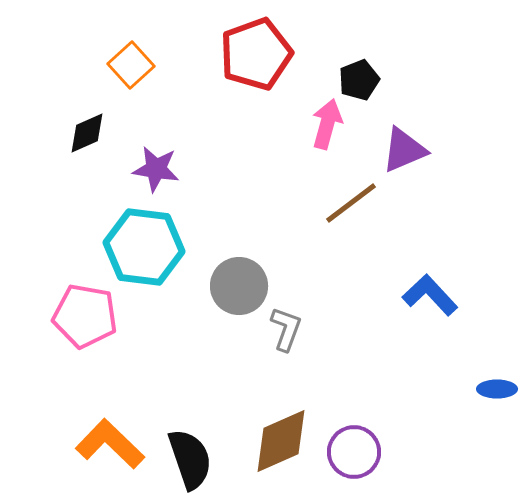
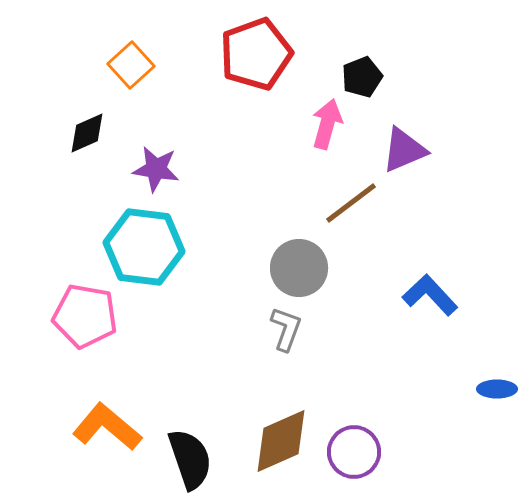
black pentagon: moved 3 px right, 3 px up
gray circle: moved 60 px right, 18 px up
orange L-shape: moved 3 px left, 17 px up; rotated 4 degrees counterclockwise
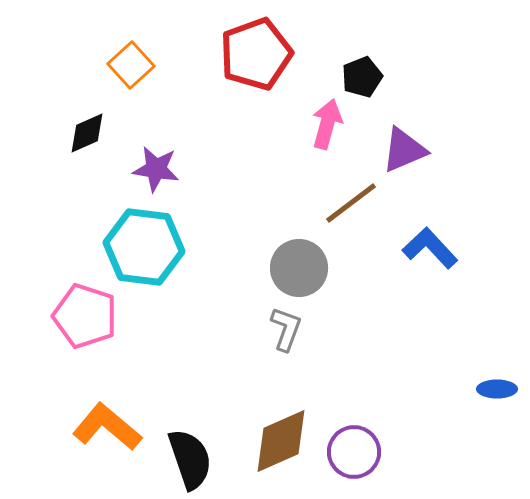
blue L-shape: moved 47 px up
pink pentagon: rotated 8 degrees clockwise
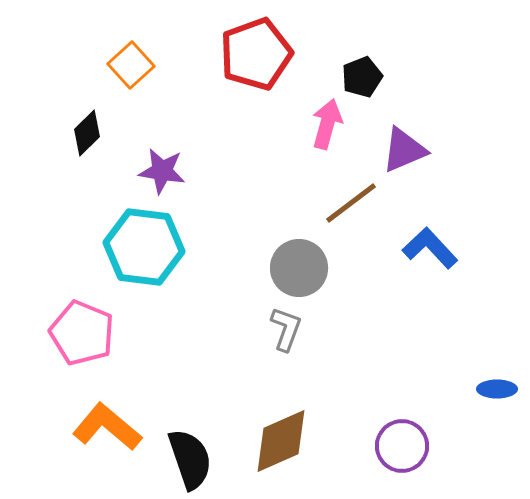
black diamond: rotated 21 degrees counterclockwise
purple star: moved 6 px right, 2 px down
pink pentagon: moved 3 px left, 17 px down; rotated 4 degrees clockwise
purple circle: moved 48 px right, 6 px up
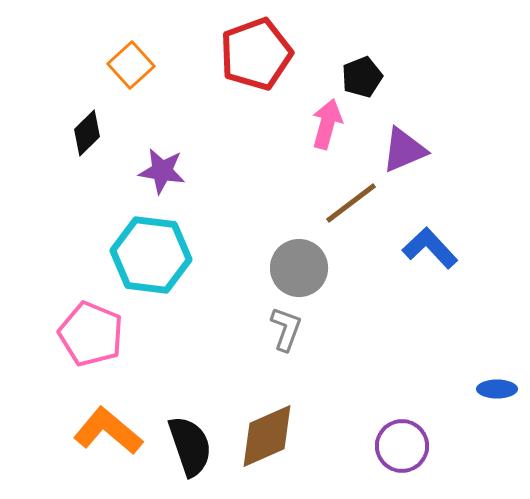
cyan hexagon: moved 7 px right, 8 px down
pink pentagon: moved 9 px right, 1 px down
orange L-shape: moved 1 px right, 4 px down
brown diamond: moved 14 px left, 5 px up
black semicircle: moved 13 px up
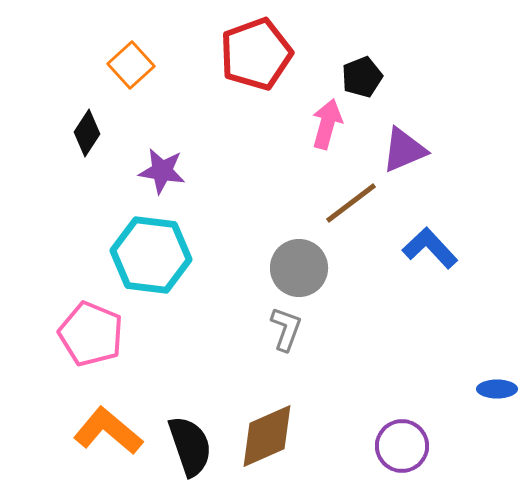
black diamond: rotated 12 degrees counterclockwise
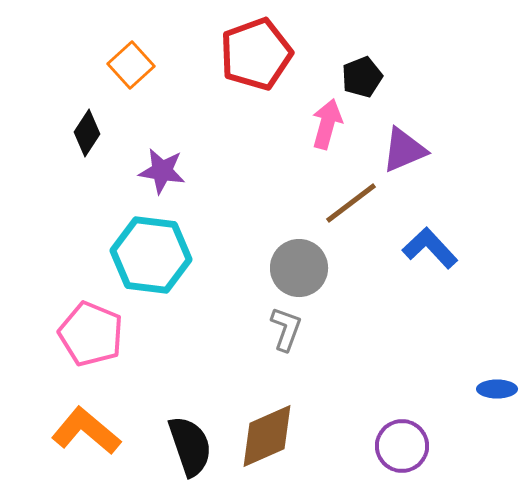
orange L-shape: moved 22 px left
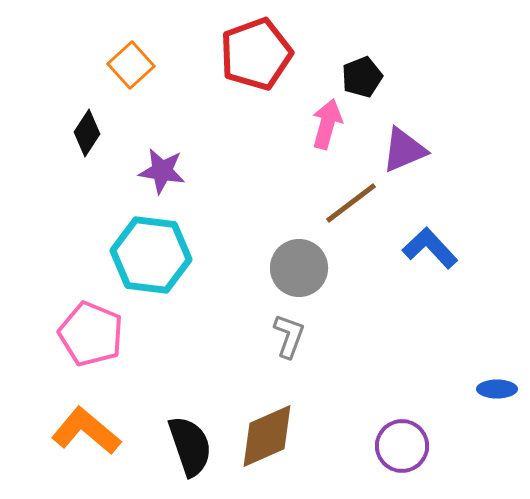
gray L-shape: moved 3 px right, 7 px down
